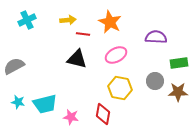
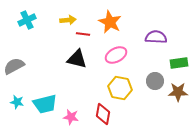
cyan star: moved 1 px left
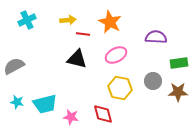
gray circle: moved 2 px left
red diamond: rotated 25 degrees counterclockwise
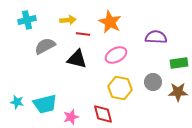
cyan cross: rotated 12 degrees clockwise
gray semicircle: moved 31 px right, 20 px up
gray circle: moved 1 px down
pink star: rotated 28 degrees counterclockwise
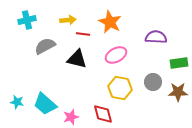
cyan trapezoid: rotated 55 degrees clockwise
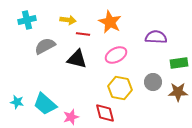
yellow arrow: rotated 14 degrees clockwise
red diamond: moved 2 px right, 1 px up
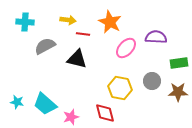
cyan cross: moved 2 px left, 2 px down; rotated 18 degrees clockwise
pink ellipse: moved 10 px right, 7 px up; rotated 20 degrees counterclockwise
gray circle: moved 1 px left, 1 px up
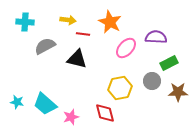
green rectangle: moved 10 px left; rotated 18 degrees counterclockwise
yellow hexagon: rotated 20 degrees counterclockwise
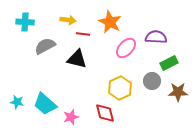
yellow hexagon: rotated 15 degrees counterclockwise
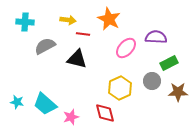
orange star: moved 1 px left, 3 px up
